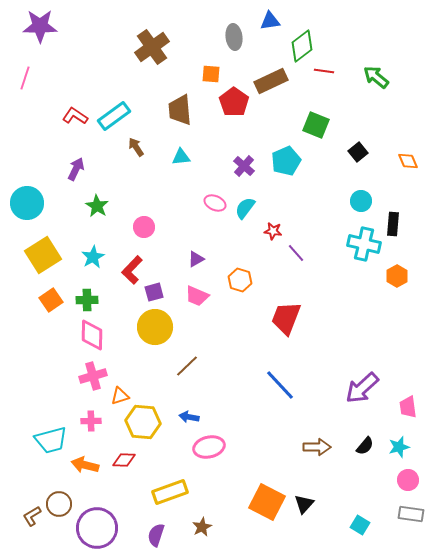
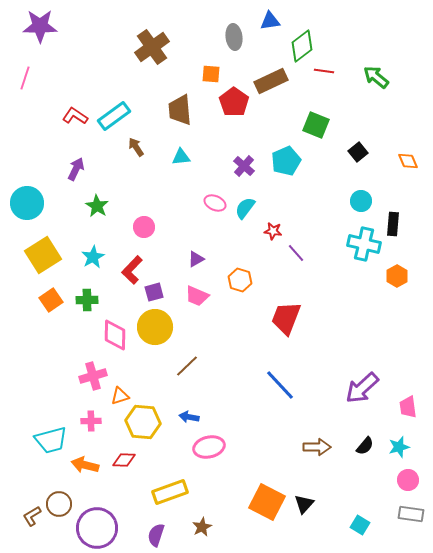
pink diamond at (92, 335): moved 23 px right
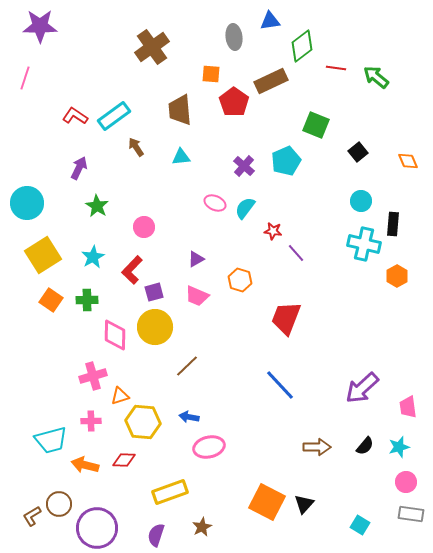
red line at (324, 71): moved 12 px right, 3 px up
purple arrow at (76, 169): moved 3 px right, 1 px up
orange square at (51, 300): rotated 20 degrees counterclockwise
pink circle at (408, 480): moved 2 px left, 2 px down
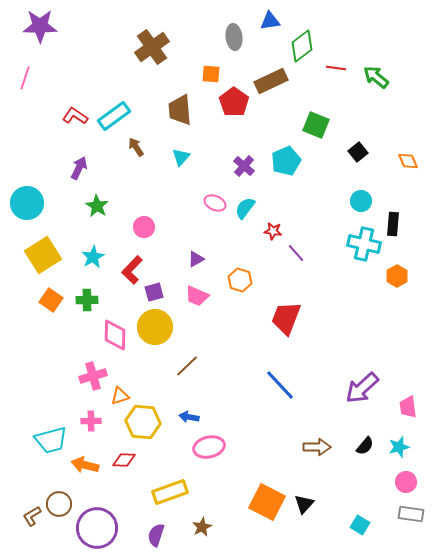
cyan triangle at (181, 157): rotated 42 degrees counterclockwise
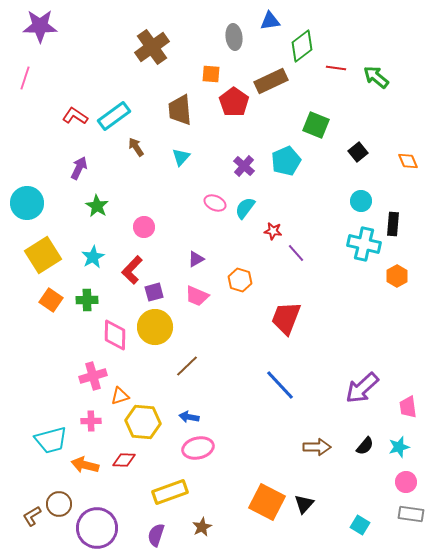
pink ellipse at (209, 447): moved 11 px left, 1 px down
